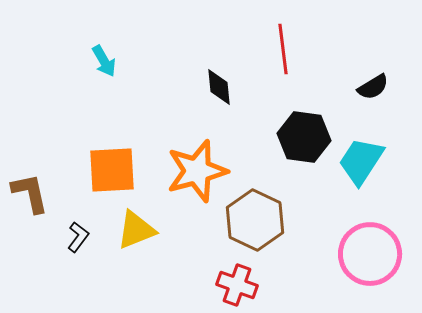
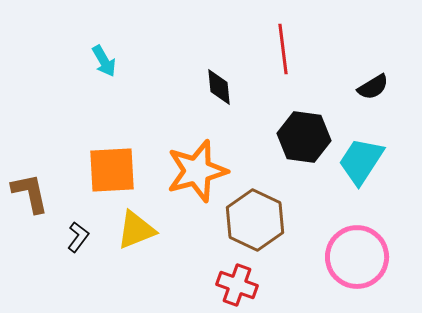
pink circle: moved 13 px left, 3 px down
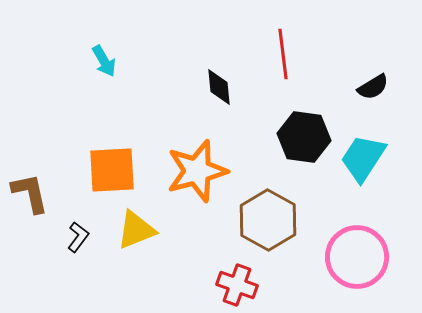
red line: moved 5 px down
cyan trapezoid: moved 2 px right, 3 px up
brown hexagon: moved 13 px right; rotated 4 degrees clockwise
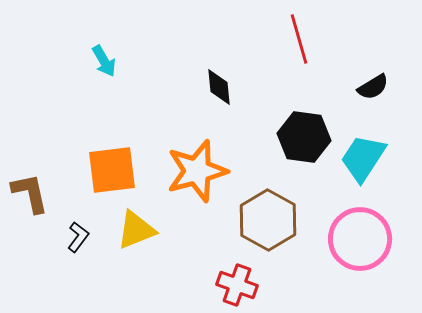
red line: moved 16 px right, 15 px up; rotated 9 degrees counterclockwise
orange square: rotated 4 degrees counterclockwise
pink circle: moved 3 px right, 18 px up
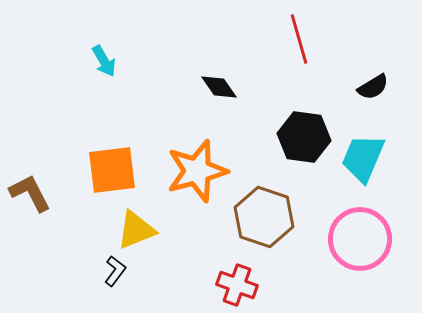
black diamond: rotated 30 degrees counterclockwise
cyan trapezoid: rotated 10 degrees counterclockwise
brown L-shape: rotated 15 degrees counterclockwise
brown hexagon: moved 4 px left, 3 px up; rotated 10 degrees counterclockwise
black L-shape: moved 37 px right, 34 px down
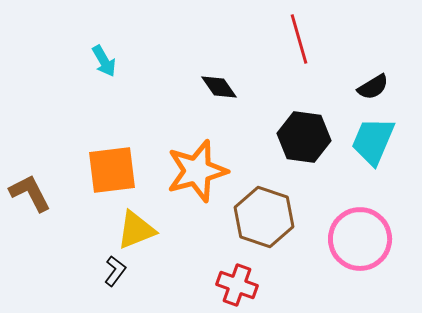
cyan trapezoid: moved 10 px right, 17 px up
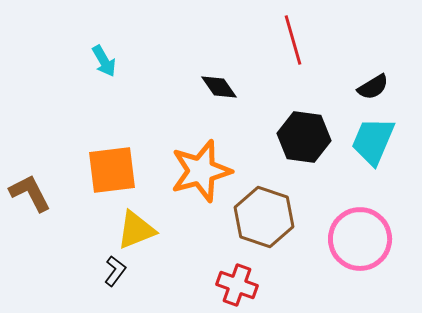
red line: moved 6 px left, 1 px down
orange star: moved 4 px right
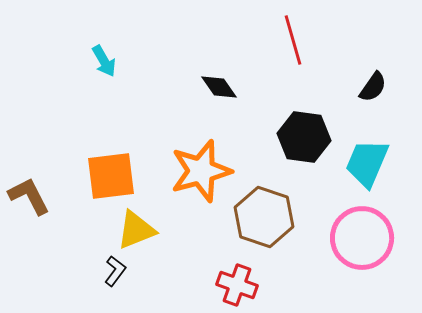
black semicircle: rotated 24 degrees counterclockwise
cyan trapezoid: moved 6 px left, 22 px down
orange square: moved 1 px left, 6 px down
brown L-shape: moved 1 px left, 3 px down
pink circle: moved 2 px right, 1 px up
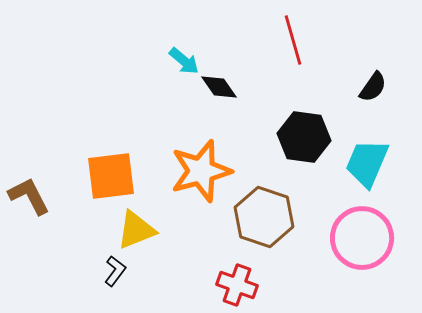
cyan arrow: moved 80 px right; rotated 20 degrees counterclockwise
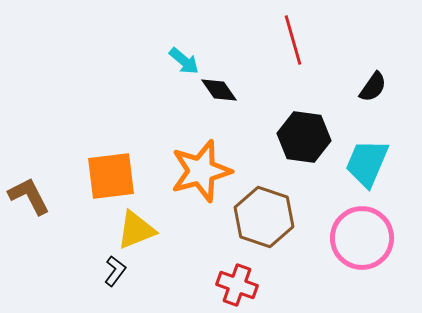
black diamond: moved 3 px down
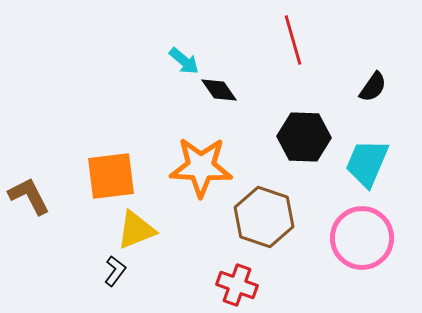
black hexagon: rotated 6 degrees counterclockwise
orange star: moved 4 px up; rotated 18 degrees clockwise
